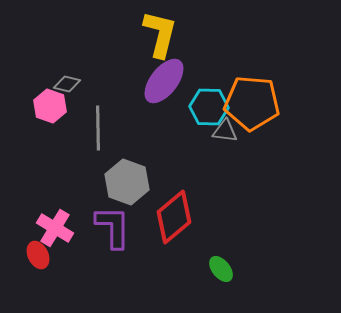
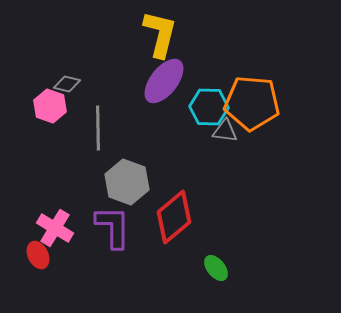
green ellipse: moved 5 px left, 1 px up
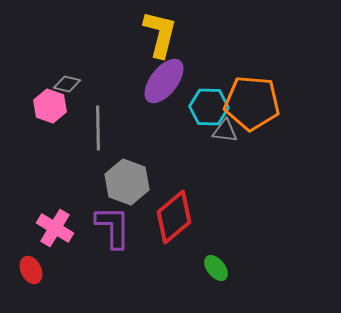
red ellipse: moved 7 px left, 15 px down
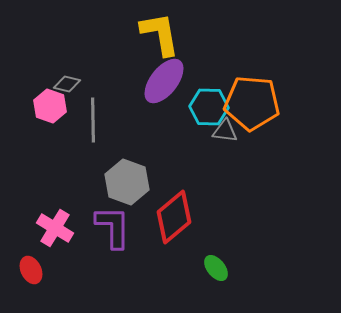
yellow L-shape: rotated 24 degrees counterclockwise
gray line: moved 5 px left, 8 px up
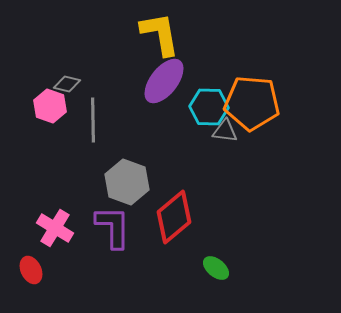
green ellipse: rotated 12 degrees counterclockwise
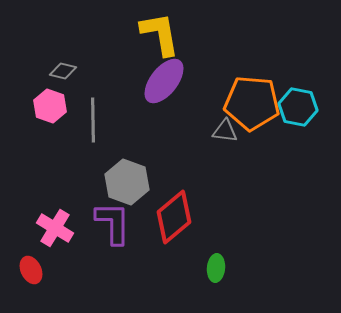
gray diamond: moved 4 px left, 13 px up
cyan hexagon: moved 89 px right; rotated 9 degrees clockwise
purple L-shape: moved 4 px up
green ellipse: rotated 56 degrees clockwise
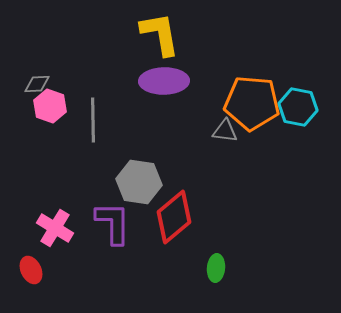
gray diamond: moved 26 px left, 13 px down; rotated 16 degrees counterclockwise
purple ellipse: rotated 51 degrees clockwise
gray hexagon: moved 12 px right; rotated 12 degrees counterclockwise
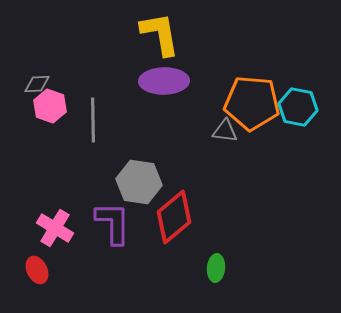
red ellipse: moved 6 px right
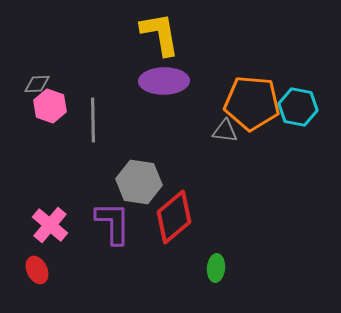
pink cross: moved 5 px left, 3 px up; rotated 9 degrees clockwise
